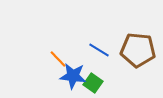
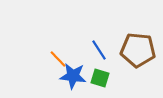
blue line: rotated 25 degrees clockwise
green square: moved 7 px right, 5 px up; rotated 18 degrees counterclockwise
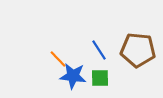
green square: rotated 18 degrees counterclockwise
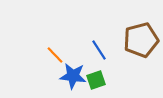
brown pentagon: moved 3 px right, 10 px up; rotated 20 degrees counterclockwise
orange line: moved 3 px left, 4 px up
green square: moved 4 px left, 2 px down; rotated 18 degrees counterclockwise
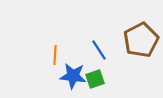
brown pentagon: rotated 12 degrees counterclockwise
orange line: rotated 48 degrees clockwise
green square: moved 1 px left, 1 px up
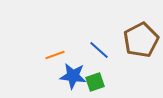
blue line: rotated 15 degrees counterclockwise
orange line: rotated 66 degrees clockwise
green square: moved 3 px down
